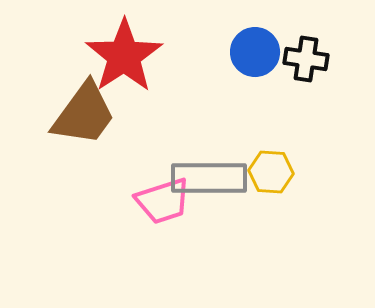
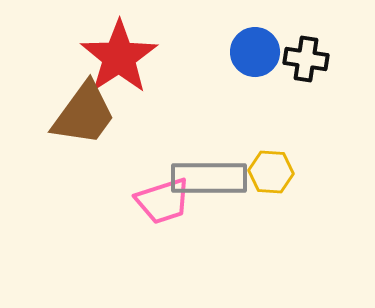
red star: moved 5 px left, 1 px down
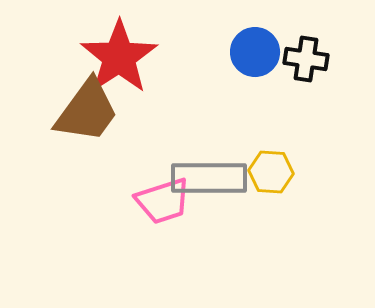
brown trapezoid: moved 3 px right, 3 px up
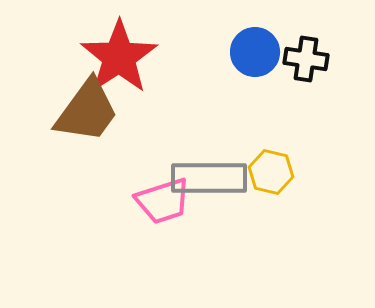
yellow hexagon: rotated 9 degrees clockwise
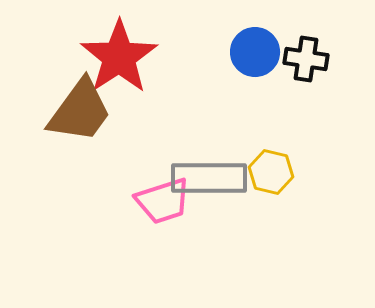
brown trapezoid: moved 7 px left
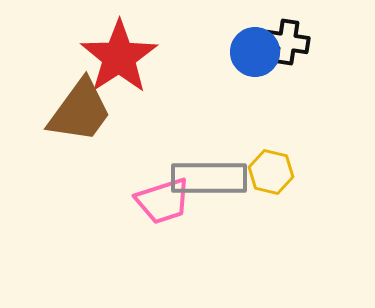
black cross: moved 19 px left, 17 px up
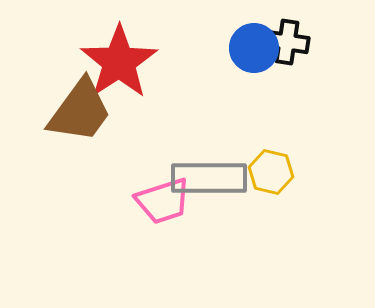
blue circle: moved 1 px left, 4 px up
red star: moved 5 px down
